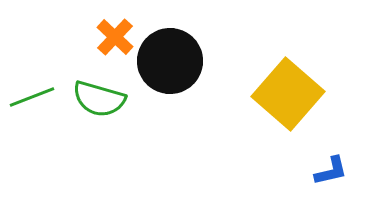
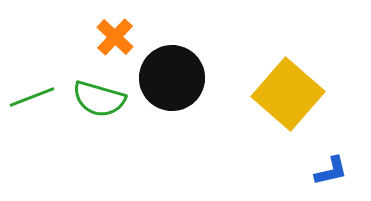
black circle: moved 2 px right, 17 px down
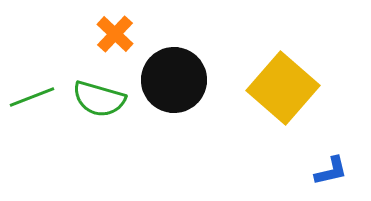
orange cross: moved 3 px up
black circle: moved 2 px right, 2 px down
yellow square: moved 5 px left, 6 px up
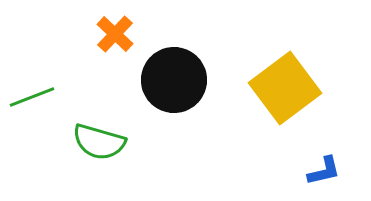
yellow square: moved 2 px right; rotated 12 degrees clockwise
green semicircle: moved 43 px down
blue L-shape: moved 7 px left
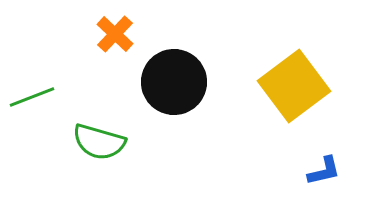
black circle: moved 2 px down
yellow square: moved 9 px right, 2 px up
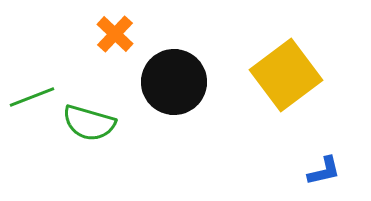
yellow square: moved 8 px left, 11 px up
green semicircle: moved 10 px left, 19 px up
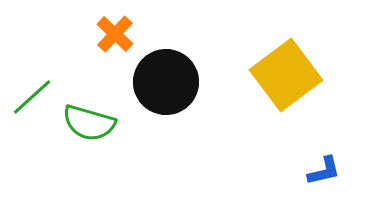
black circle: moved 8 px left
green line: rotated 21 degrees counterclockwise
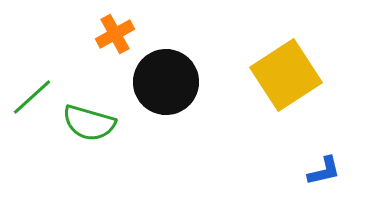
orange cross: rotated 18 degrees clockwise
yellow square: rotated 4 degrees clockwise
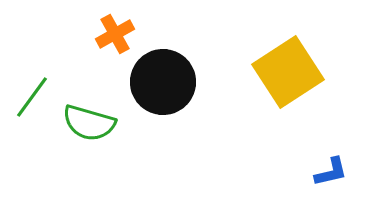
yellow square: moved 2 px right, 3 px up
black circle: moved 3 px left
green line: rotated 12 degrees counterclockwise
blue L-shape: moved 7 px right, 1 px down
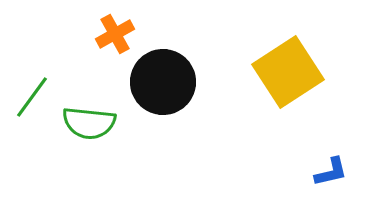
green semicircle: rotated 10 degrees counterclockwise
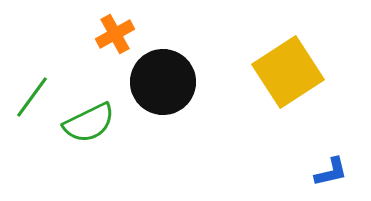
green semicircle: rotated 32 degrees counterclockwise
